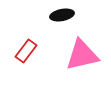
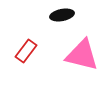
pink triangle: rotated 27 degrees clockwise
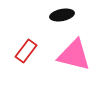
pink triangle: moved 8 px left
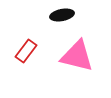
pink triangle: moved 3 px right, 1 px down
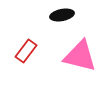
pink triangle: moved 3 px right
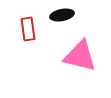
red rectangle: moved 2 px right, 22 px up; rotated 45 degrees counterclockwise
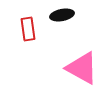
pink triangle: moved 2 px right, 12 px down; rotated 15 degrees clockwise
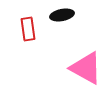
pink triangle: moved 4 px right
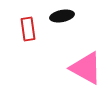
black ellipse: moved 1 px down
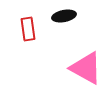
black ellipse: moved 2 px right
